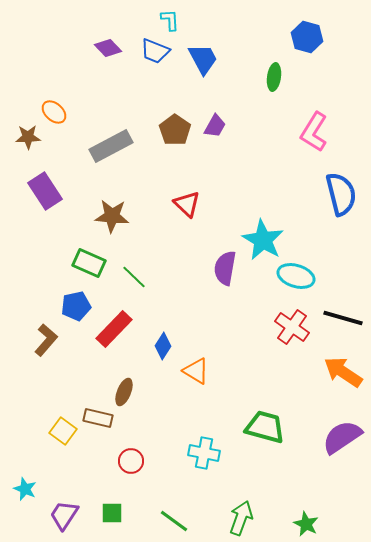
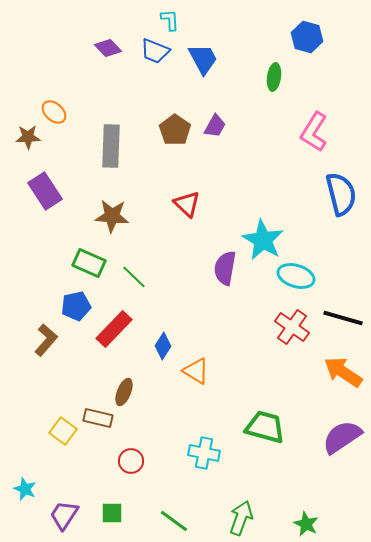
gray rectangle at (111, 146): rotated 60 degrees counterclockwise
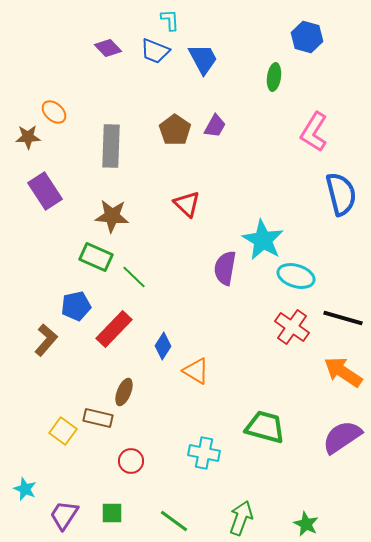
green rectangle at (89, 263): moved 7 px right, 6 px up
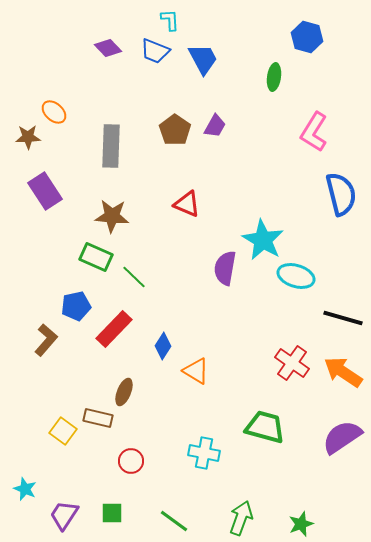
red triangle at (187, 204): rotated 20 degrees counterclockwise
red cross at (292, 327): moved 36 px down
green star at (306, 524): moved 5 px left; rotated 25 degrees clockwise
